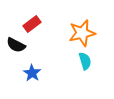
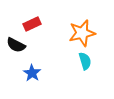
red rectangle: rotated 12 degrees clockwise
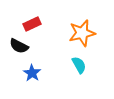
black semicircle: moved 3 px right, 1 px down
cyan semicircle: moved 6 px left, 4 px down; rotated 12 degrees counterclockwise
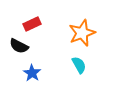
orange star: rotated 8 degrees counterclockwise
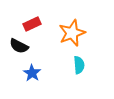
orange star: moved 10 px left
cyan semicircle: rotated 24 degrees clockwise
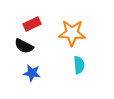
orange star: rotated 24 degrees clockwise
black semicircle: moved 5 px right
blue star: rotated 24 degrees counterclockwise
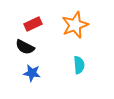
red rectangle: moved 1 px right
orange star: moved 3 px right, 8 px up; rotated 24 degrees counterclockwise
black semicircle: moved 1 px right, 1 px down
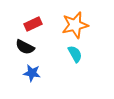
orange star: rotated 8 degrees clockwise
cyan semicircle: moved 4 px left, 11 px up; rotated 24 degrees counterclockwise
